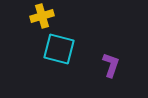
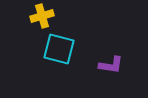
purple L-shape: rotated 80 degrees clockwise
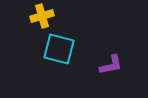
purple L-shape: rotated 20 degrees counterclockwise
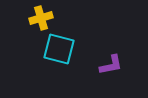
yellow cross: moved 1 px left, 2 px down
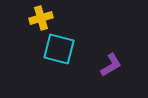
purple L-shape: rotated 20 degrees counterclockwise
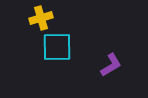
cyan square: moved 2 px left, 2 px up; rotated 16 degrees counterclockwise
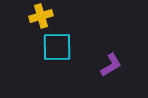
yellow cross: moved 2 px up
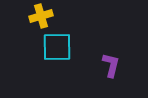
purple L-shape: rotated 45 degrees counterclockwise
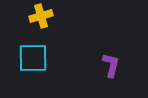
cyan square: moved 24 px left, 11 px down
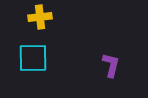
yellow cross: moved 1 px left, 1 px down; rotated 10 degrees clockwise
